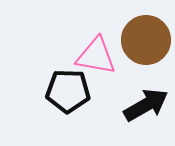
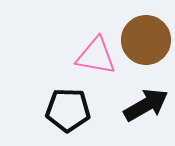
black pentagon: moved 19 px down
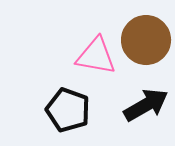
black pentagon: rotated 18 degrees clockwise
